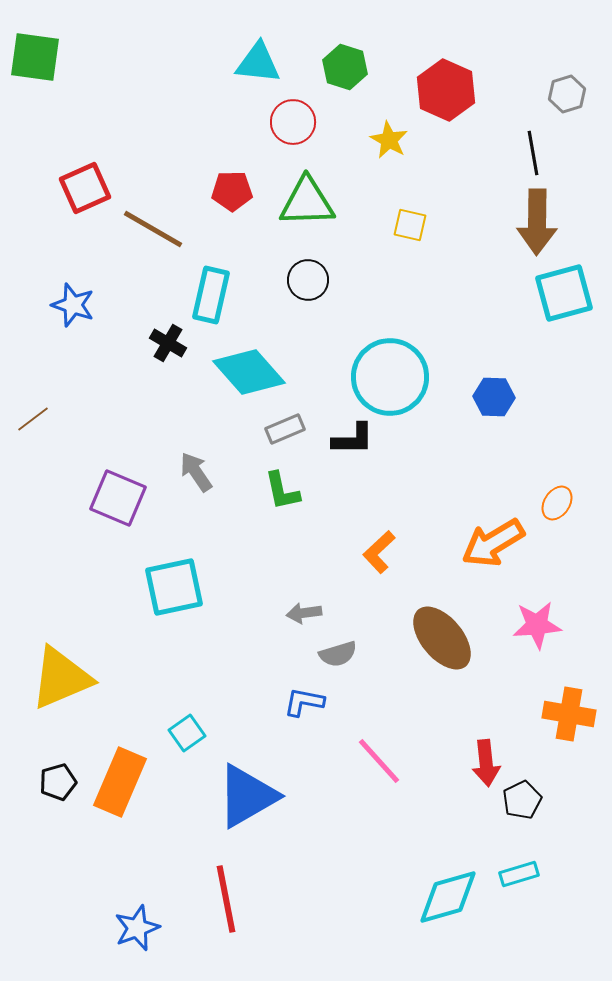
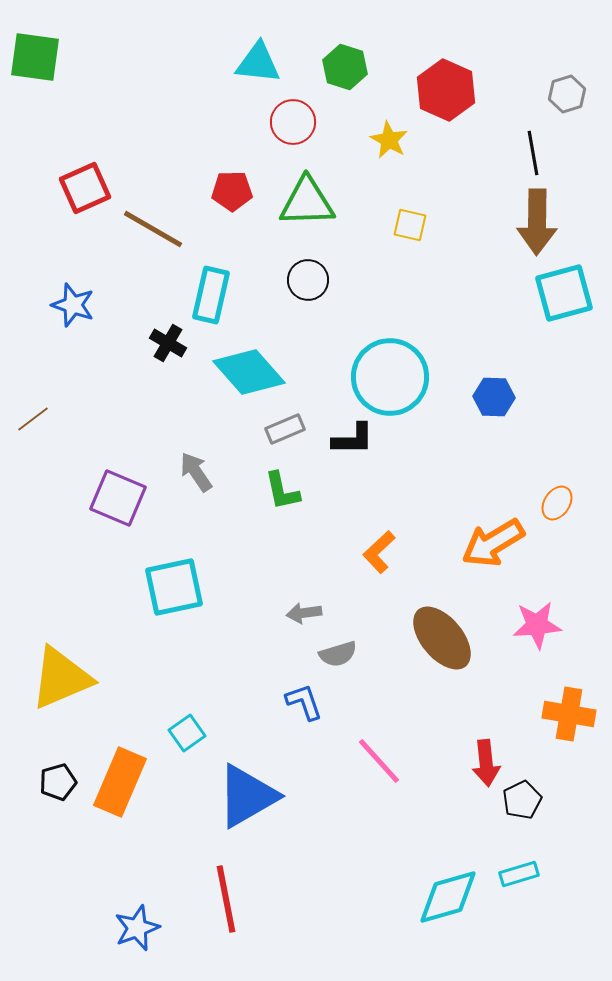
blue L-shape at (304, 702): rotated 60 degrees clockwise
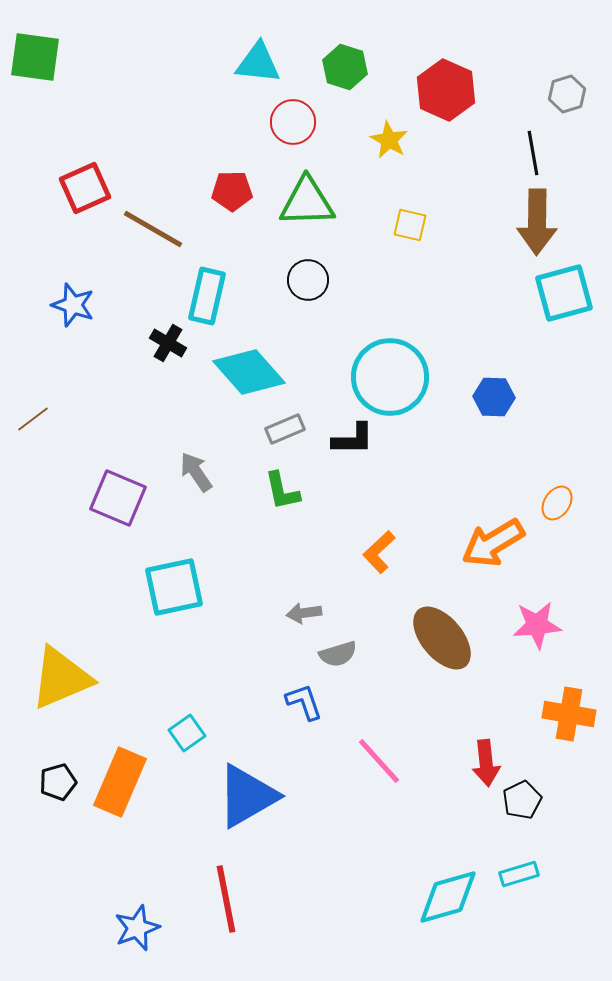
cyan rectangle at (211, 295): moved 4 px left, 1 px down
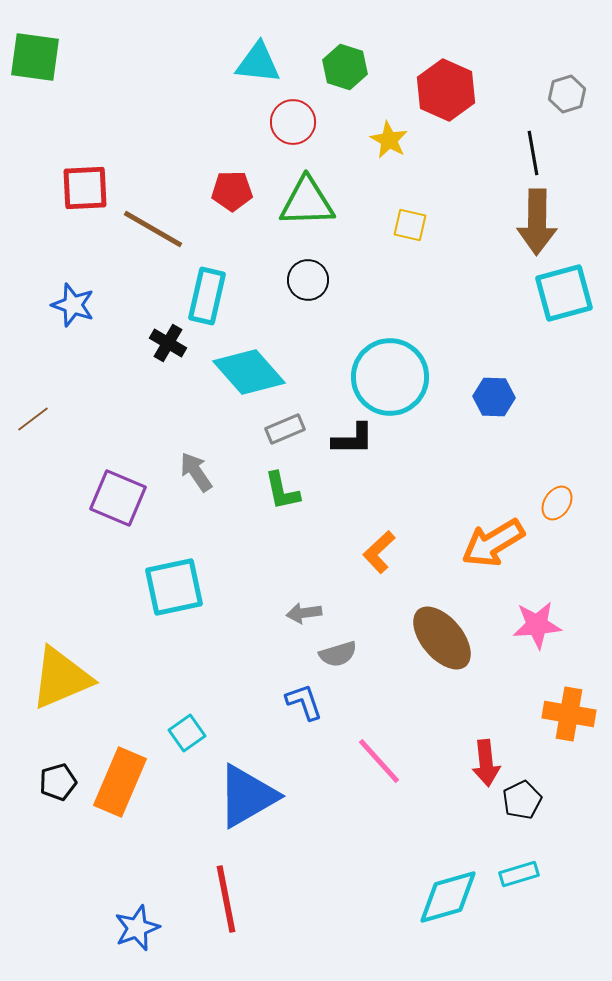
red square at (85, 188): rotated 21 degrees clockwise
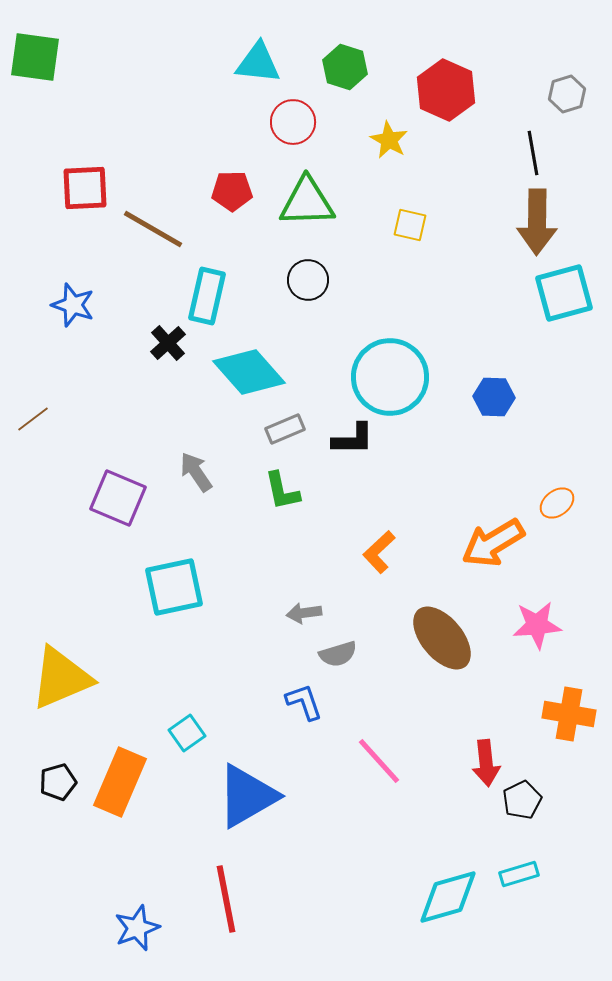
black cross at (168, 343): rotated 18 degrees clockwise
orange ellipse at (557, 503): rotated 20 degrees clockwise
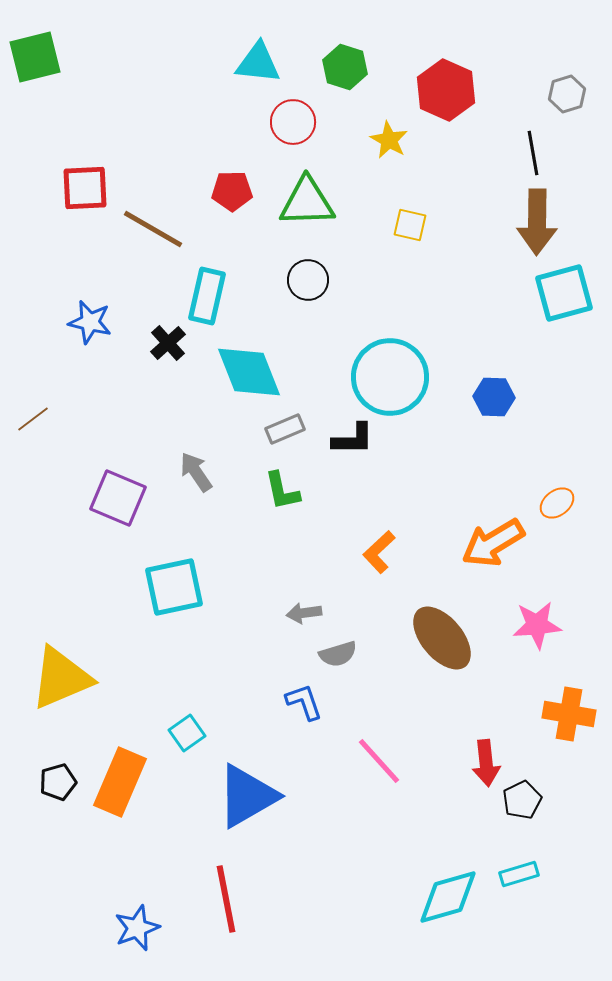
green square at (35, 57): rotated 22 degrees counterclockwise
blue star at (73, 305): moved 17 px right, 17 px down; rotated 6 degrees counterclockwise
cyan diamond at (249, 372): rotated 20 degrees clockwise
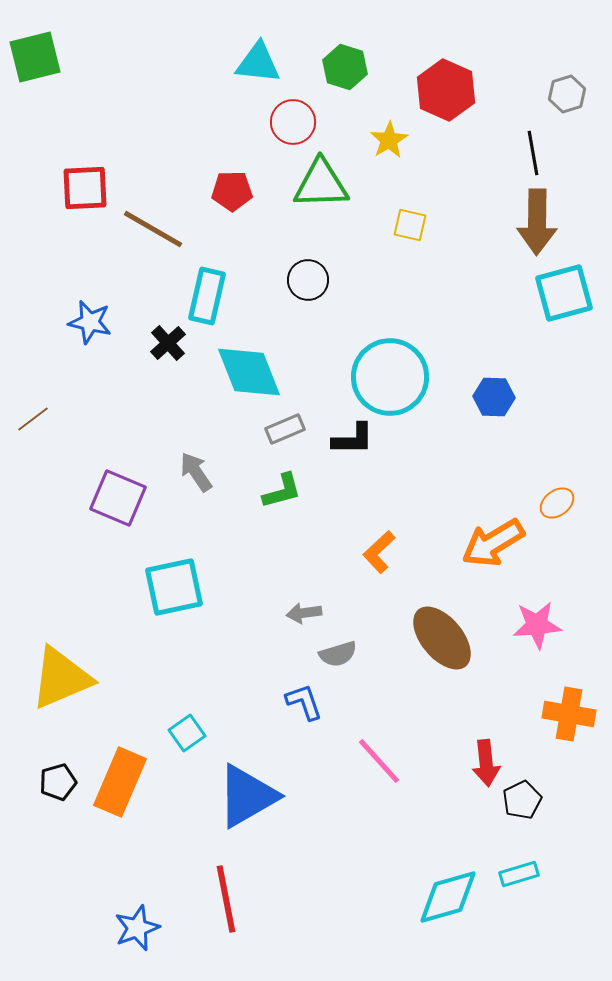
yellow star at (389, 140): rotated 12 degrees clockwise
green triangle at (307, 202): moved 14 px right, 18 px up
green L-shape at (282, 491): rotated 93 degrees counterclockwise
